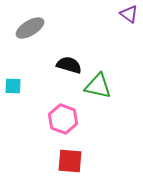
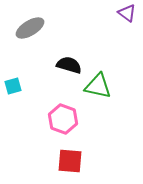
purple triangle: moved 2 px left, 1 px up
cyan square: rotated 18 degrees counterclockwise
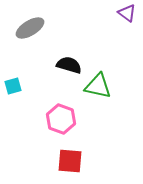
pink hexagon: moved 2 px left
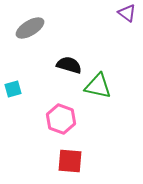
cyan square: moved 3 px down
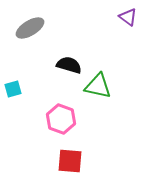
purple triangle: moved 1 px right, 4 px down
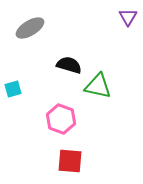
purple triangle: rotated 24 degrees clockwise
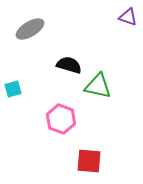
purple triangle: rotated 42 degrees counterclockwise
gray ellipse: moved 1 px down
red square: moved 19 px right
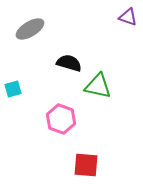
black semicircle: moved 2 px up
red square: moved 3 px left, 4 px down
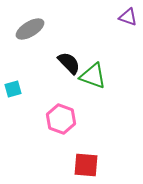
black semicircle: rotated 30 degrees clockwise
green triangle: moved 5 px left, 10 px up; rotated 8 degrees clockwise
